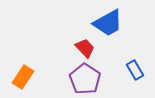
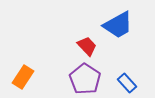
blue trapezoid: moved 10 px right, 2 px down
red trapezoid: moved 2 px right, 2 px up
blue rectangle: moved 8 px left, 13 px down; rotated 12 degrees counterclockwise
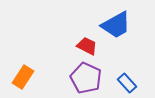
blue trapezoid: moved 2 px left
red trapezoid: rotated 20 degrees counterclockwise
purple pentagon: moved 1 px right, 1 px up; rotated 8 degrees counterclockwise
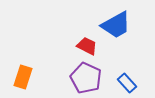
orange rectangle: rotated 15 degrees counterclockwise
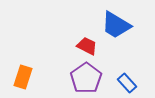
blue trapezoid: rotated 60 degrees clockwise
purple pentagon: rotated 12 degrees clockwise
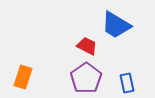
blue rectangle: rotated 30 degrees clockwise
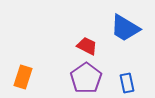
blue trapezoid: moved 9 px right, 3 px down
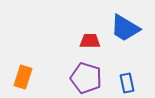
red trapezoid: moved 3 px right, 5 px up; rotated 25 degrees counterclockwise
purple pentagon: rotated 20 degrees counterclockwise
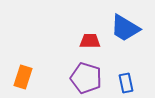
blue rectangle: moved 1 px left
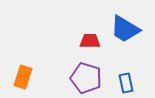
blue trapezoid: moved 1 px down
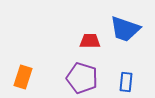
blue trapezoid: rotated 12 degrees counterclockwise
purple pentagon: moved 4 px left
blue rectangle: moved 1 px up; rotated 18 degrees clockwise
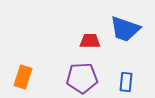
purple pentagon: rotated 20 degrees counterclockwise
